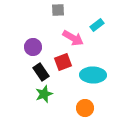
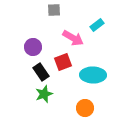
gray square: moved 4 px left
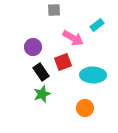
green star: moved 2 px left
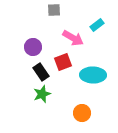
orange circle: moved 3 px left, 5 px down
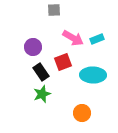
cyan rectangle: moved 14 px down; rotated 16 degrees clockwise
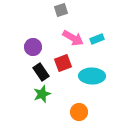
gray square: moved 7 px right; rotated 16 degrees counterclockwise
red square: moved 1 px down
cyan ellipse: moved 1 px left, 1 px down
orange circle: moved 3 px left, 1 px up
